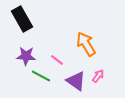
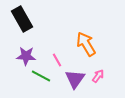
pink line: rotated 24 degrees clockwise
purple triangle: moved 1 px left, 2 px up; rotated 30 degrees clockwise
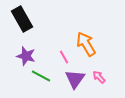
purple star: rotated 12 degrees clockwise
pink line: moved 7 px right, 3 px up
pink arrow: moved 1 px right, 1 px down; rotated 80 degrees counterclockwise
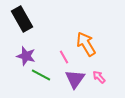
green line: moved 1 px up
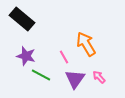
black rectangle: rotated 20 degrees counterclockwise
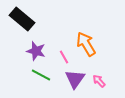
purple star: moved 10 px right, 5 px up
pink arrow: moved 4 px down
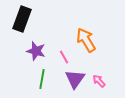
black rectangle: rotated 70 degrees clockwise
orange arrow: moved 4 px up
green line: moved 1 px right, 4 px down; rotated 72 degrees clockwise
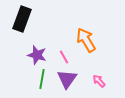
purple star: moved 1 px right, 4 px down
purple triangle: moved 8 px left
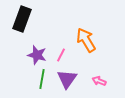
pink line: moved 3 px left, 2 px up; rotated 56 degrees clockwise
pink arrow: rotated 24 degrees counterclockwise
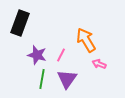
black rectangle: moved 2 px left, 4 px down
pink arrow: moved 17 px up
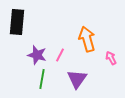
black rectangle: moved 3 px left, 1 px up; rotated 15 degrees counterclockwise
orange arrow: moved 1 px right, 1 px up; rotated 15 degrees clockwise
pink line: moved 1 px left
pink arrow: moved 12 px right, 6 px up; rotated 40 degrees clockwise
purple triangle: moved 10 px right
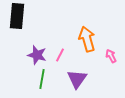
black rectangle: moved 6 px up
pink arrow: moved 2 px up
